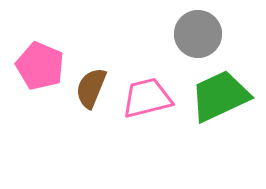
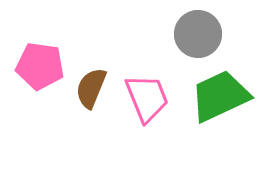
pink pentagon: rotated 15 degrees counterclockwise
pink trapezoid: rotated 82 degrees clockwise
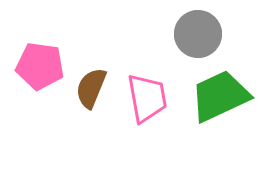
pink trapezoid: rotated 12 degrees clockwise
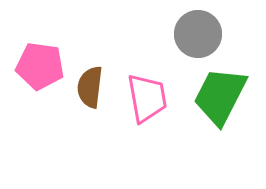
brown semicircle: moved 1 px left, 1 px up; rotated 15 degrees counterclockwise
green trapezoid: rotated 38 degrees counterclockwise
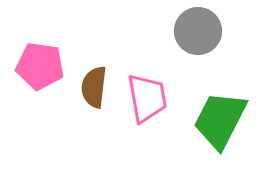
gray circle: moved 3 px up
brown semicircle: moved 4 px right
green trapezoid: moved 24 px down
